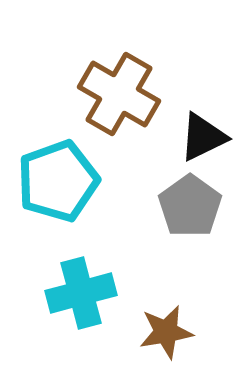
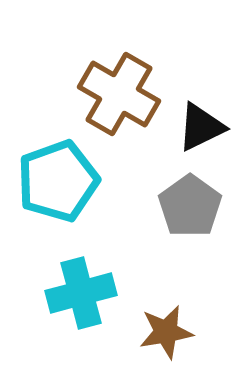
black triangle: moved 2 px left, 10 px up
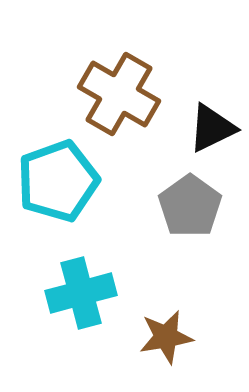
black triangle: moved 11 px right, 1 px down
brown star: moved 5 px down
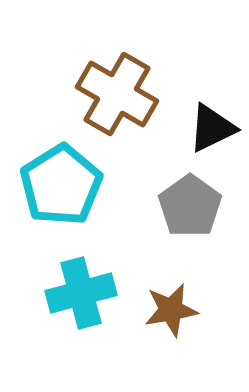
brown cross: moved 2 px left
cyan pentagon: moved 3 px right, 4 px down; rotated 12 degrees counterclockwise
brown star: moved 5 px right, 27 px up
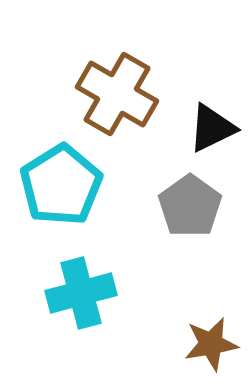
brown star: moved 40 px right, 34 px down
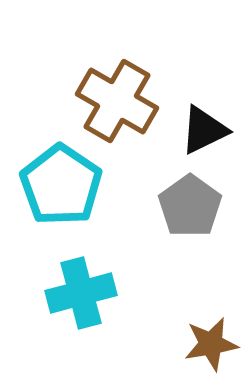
brown cross: moved 7 px down
black triangle: moved 8 px left, 2 px down
cyan pentagon: rotated 6 degrees counterclockwise
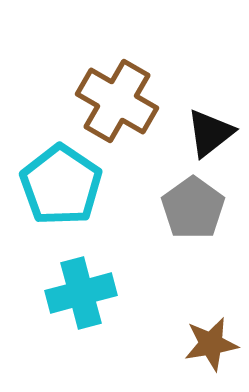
black triangle: moved 6 px right, 3 px down; rotated 12 degrees counterclockwise
gray pentagon: moved 3 px right, 2 px down
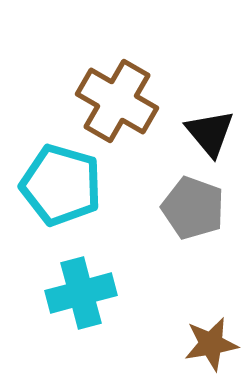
black triangle: rotated 32 degrees counterclockwise
cyan pentagon: rotated 18 degrees counterclockwise
gray pentagon: rotated 16 degrees counterclockwise
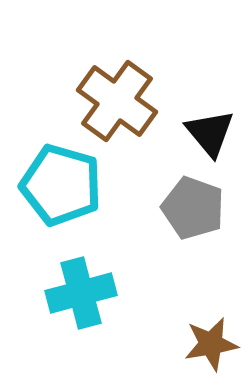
brown cross: rotated 6 degrees clockwise
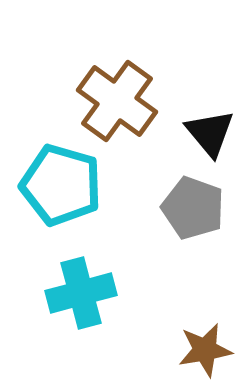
brown star: moved 6 px left, 6 px down
